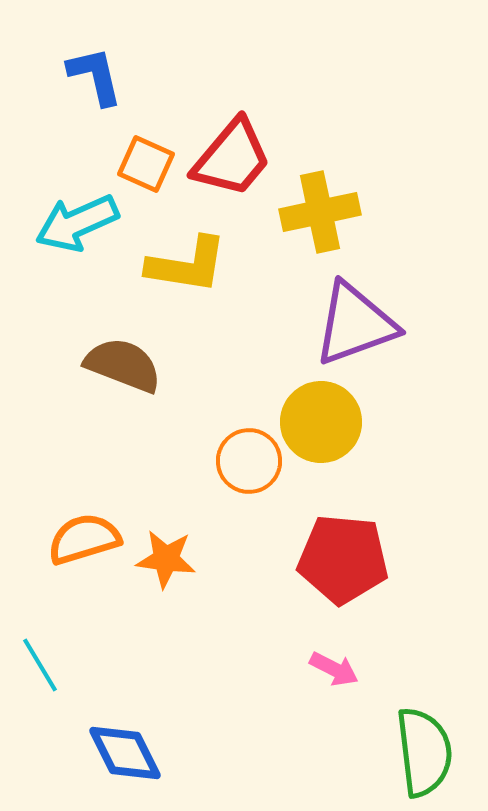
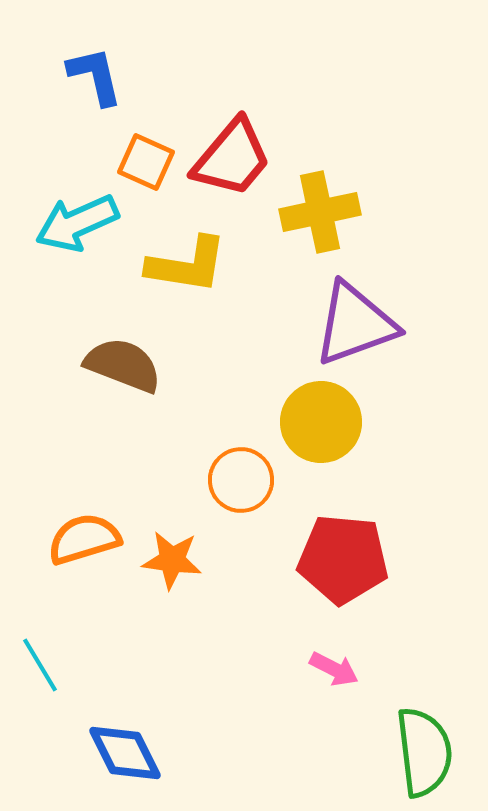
orange square: moved 2 px up
orange circle: moved 8 px left, 19 px down
orange star: moved 6 px right, 1 px down
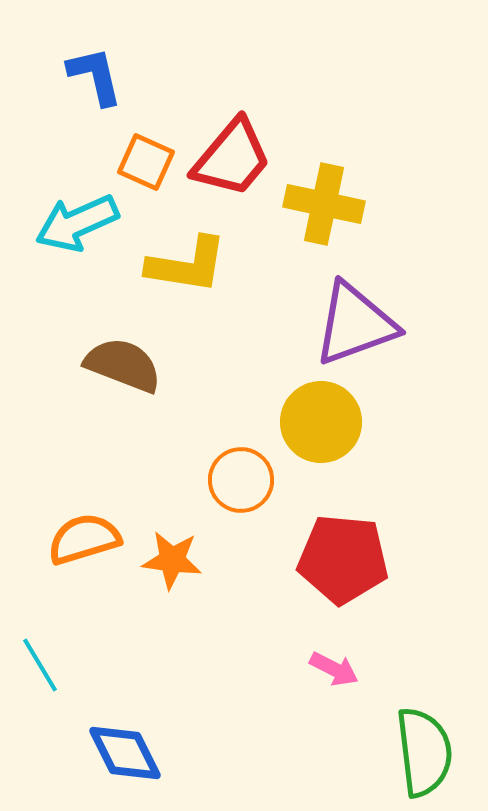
yellow cross: moved 4 px right, 8 px up; rotated 24 degrees clockwise
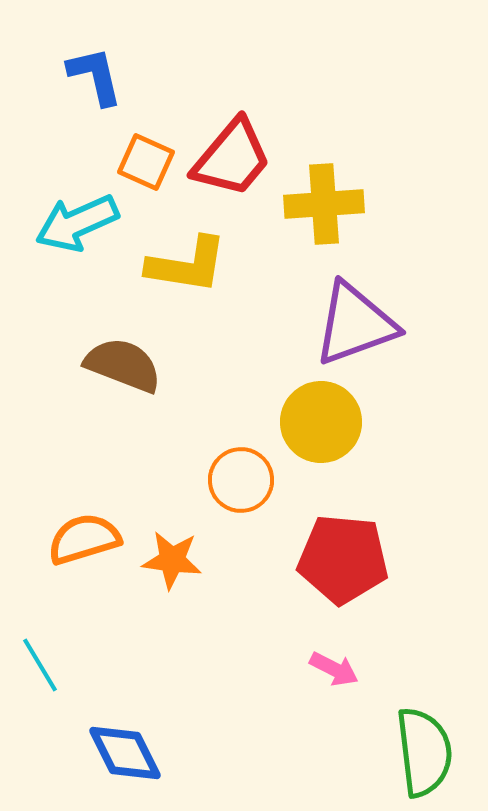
yellow cross: rotated 16 degrees counterclockwise
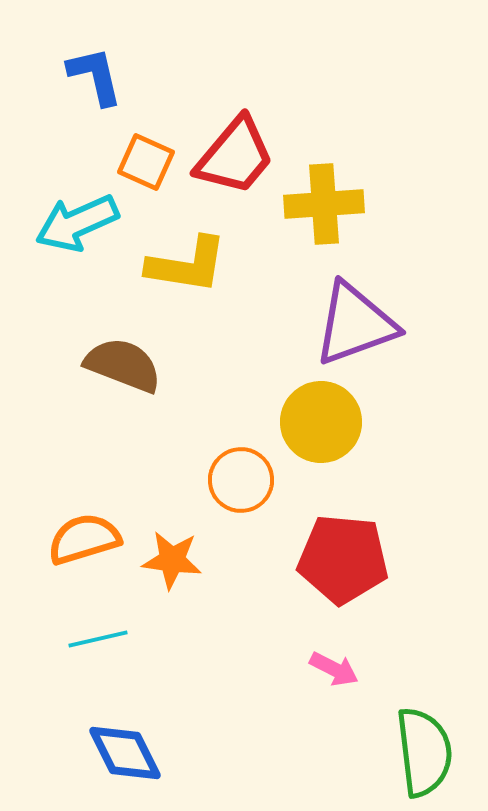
red trapezoid: moved 3 px right, 2 px up
cyan line: moved 58 px right, 26 px up; rotated 72 degrees counterclockwise
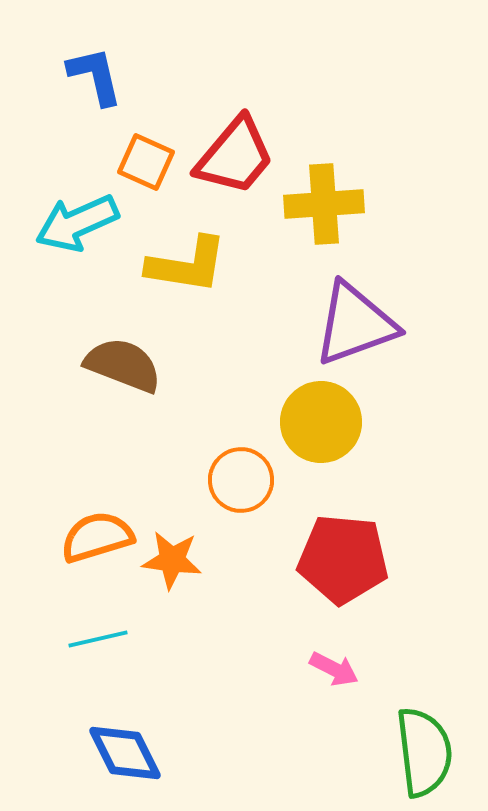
orange semicircle: moved 13 px right, 2 px up
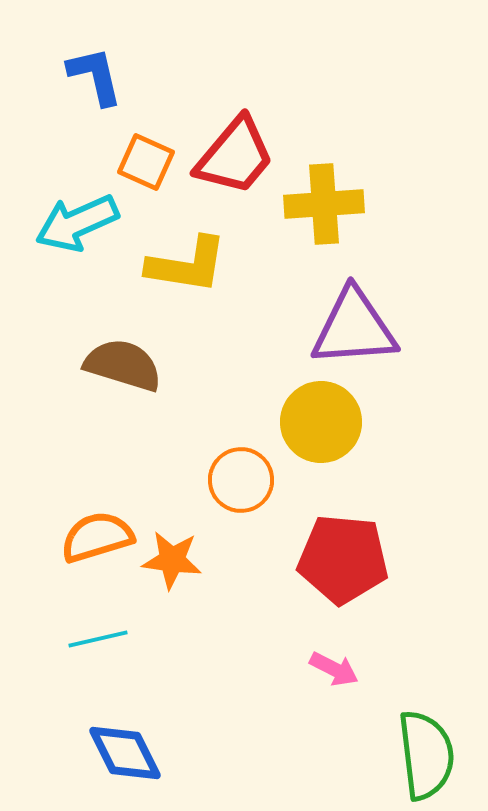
purple triangle: moved 1 px left, 4 px down; rotated 16 degrees clockwise
brown semicircle: rotated 4 degrees counterclockwise
green semicircle: moved 2 px right, 3 px down
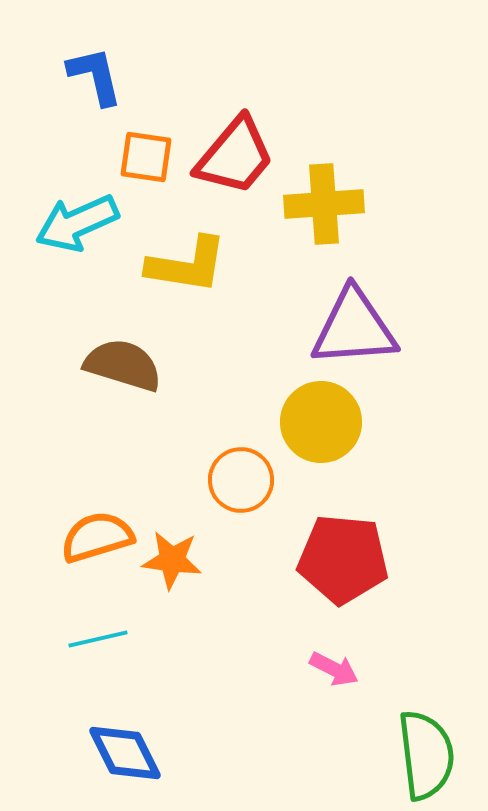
orange square: moved 5 px up; rotated 16 degrees counterclockwise
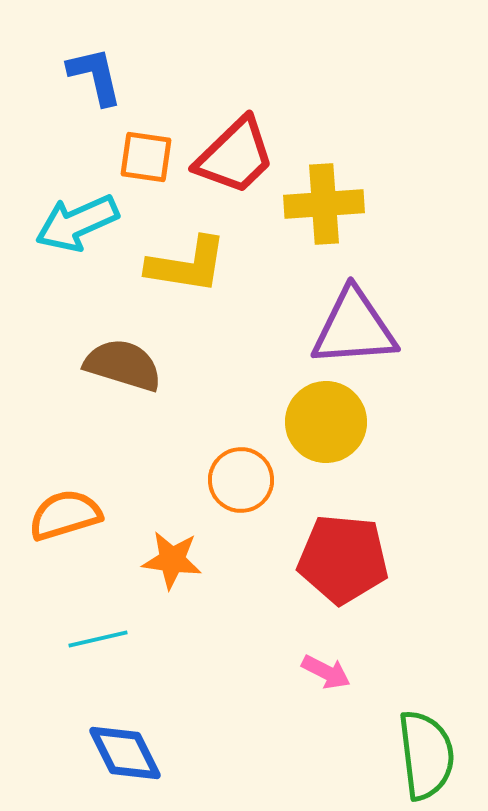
red trapezoid: rotated 6 degrees clockwise
yellow circle: moved 5 px right
orange semicircle: moved 32 px left, 22 px up
pink arrow: moved 8 px left, 3 px down
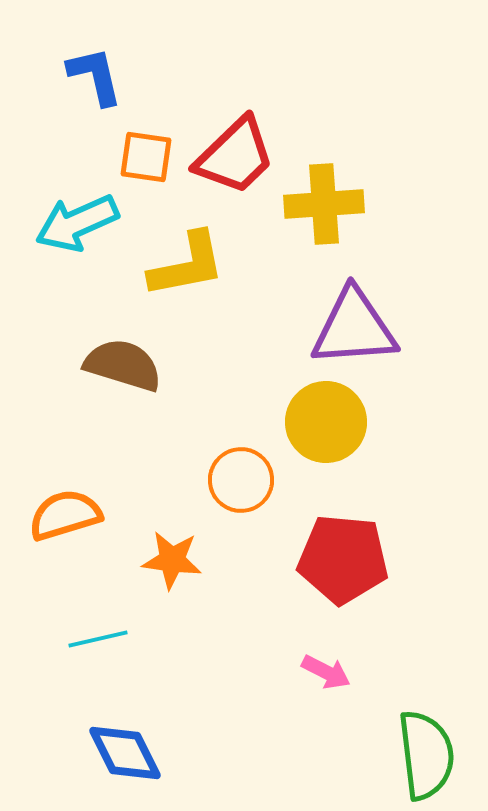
yellow L-shape: rotated 20 degrees counterclockwise
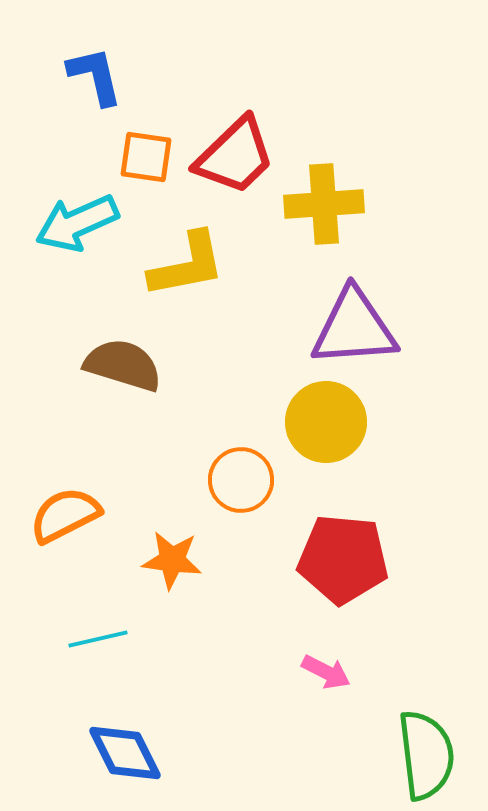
orange semicircle: rotated 10 degrees counterclockwise
